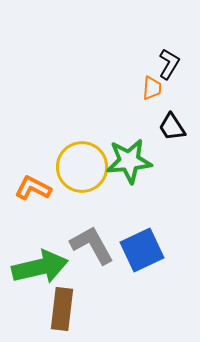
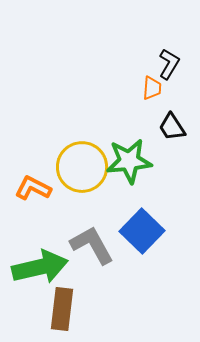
blue square: moved 19 px up; rotated 21 degrees counterclockwise
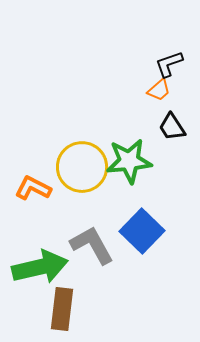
black L-shape: rotated 140 degrees counterclockwise
orange trapezoid: moved 7 px right, 2 px down; rotated 45 degrees clockwise
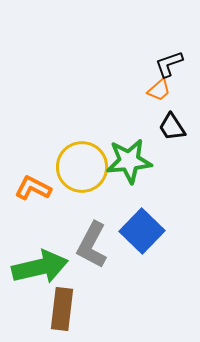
gray L-shape: rotated 123 degrees counterclockwise
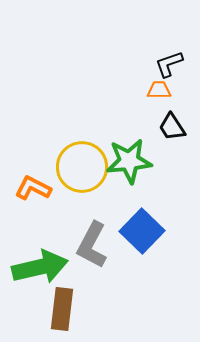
orange trapezoid: rotated 140 degrees counterclockwise
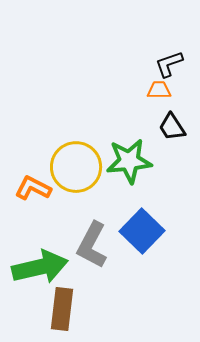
yellow circle: moved 6 px left
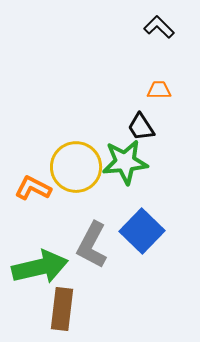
black L-shape: moved 10 px left, 37 px up; rotated 64 degrees clockwise
black trapezoid: moved 31 px left
green star: moved 4 px left, 1 px down
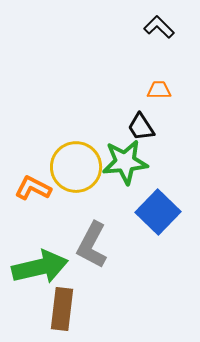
blue square: moved 16 px right, 19 px up
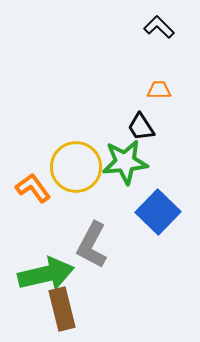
orange L-shape: rotated 27 degrees clockwise
green arrow: moved 6 px right, 7 px down
brown rectangle: rotated 21 degrees counterclockwise
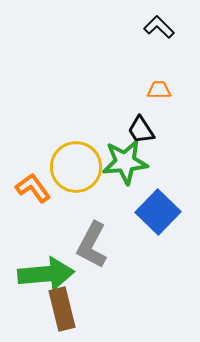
black trapezoid: moved 3 px down
green arrow: rotated 8 degrees clockwise
